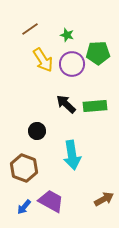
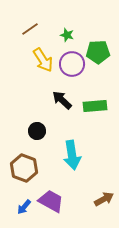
green pentagon: moved 1 px up
black arrow: moved 4 px left, 4 px up
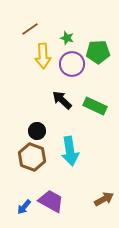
green star: moved 3 px down
yellow arrow: moved 4 px up; rotated 30 degrees clockwise
green rectangle: rotated 30 degrees clockwise
cyan arrow: moved 2 px left, 4 px up
brown hexagon: moved 8 px right, 11 px up
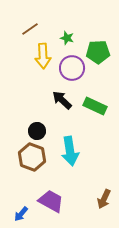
purple circle: moved 4 px down
brown arrow: rotated 144 degrees clockwise
blue arrow: moved 3 px left, 7 px down
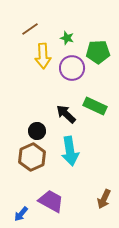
black arrow: moved 4 px right, 14 px down
brown hexagon: rotated 16 degrees clockwise
